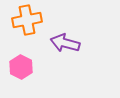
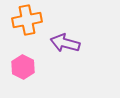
pink hexagon: moved 2 px right
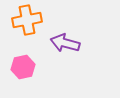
pink hexagon: rotated 20 degrees clockwise
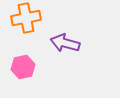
orange cross: moved 1 px left, 2 px up
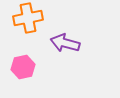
orange cross: moved 2 px right
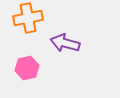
pink hexagon: moved 4 px right, 1 px down
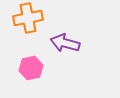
pink hexagon: moved 4 px right
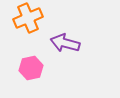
orange cross: rotated 12 degrees counterclockwise
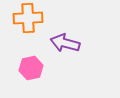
orange cross: rotated 20 degrees clockwise
